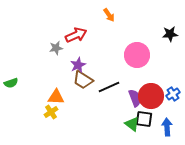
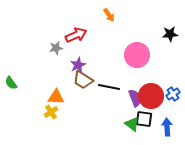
green semicircle: rotated 72 degrees clockwise
black line: rotated 35 degrees clockwise
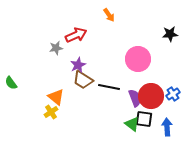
pink circle: moved 1 px right, 4 px down
orange triangle: rotated 36 degrees clockwise
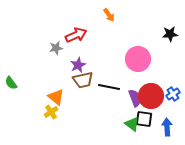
brown trapezoid: rotated 45 degrees counterclockwise
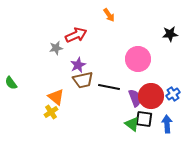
blue arrow: moved 3 px up
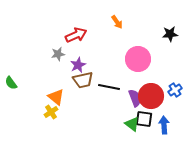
orange arrow: moved 8 px right, 7 px down
gray star: moved 2 px right, 6 px down
blue cross: moved 2 px right, 4 px up
blue arrow: moved 3 px left, 1 px down
